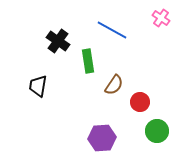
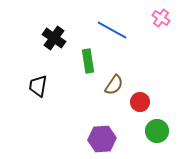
black cross: moved 4 px left, 3 px up
purple hexagon: moved 1 px down
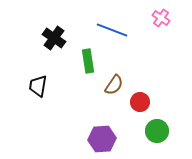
blue line: rotated 8 degrees counterclockwise
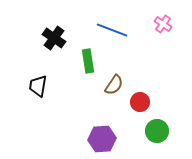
pink cross: moved 2 px right, 6 px down
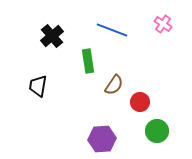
black cross: moved 2 px left, 2 px up; rotated 15 degrees clockwise
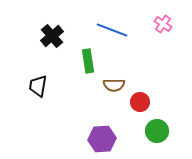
brown semicircle: rotated 55 degrees clockwise
